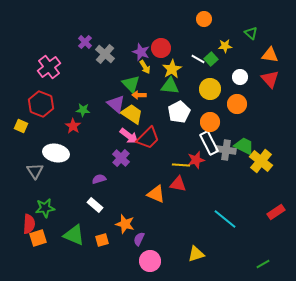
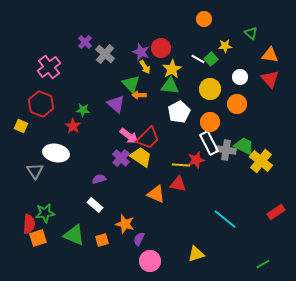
yellow trapezoid at (132, 114): moved 9 px right, 43 px down
green star at (45, 208): moved 5 px down
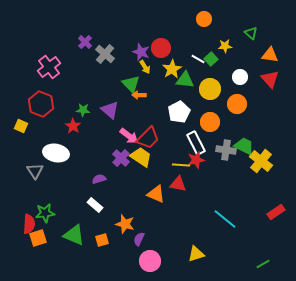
green triangle at (170, 86): moved 15 px right, 6 px up
purple triangle at (116, 104): moved 6 px left, 6 px down
white rectangle at (209, 143): moved 13 px left
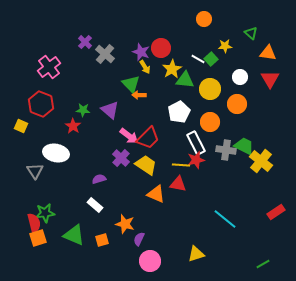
orange triangle at (270, 55): moved 2 px left, 2 px up
red triangle at (270, 79): rotated 12 degrees clockwise
yellow trapezoid at (141, 157): moved 5 px right, 8 px down
red semicircle at (29, 224): moved 5 px right, 1 px up; rotated 18 degrees counterclockwise
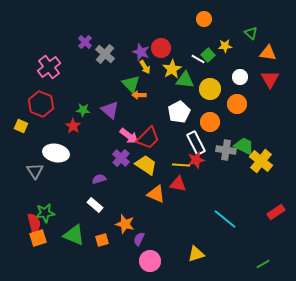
green square at (211, 59): moved 3 px left, 4 px up
